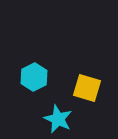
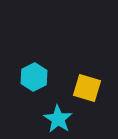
cyan star: rotated 8 degrees clockwise
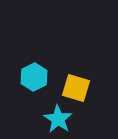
yellow square: moved 11 px left
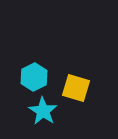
cyan star: moved 15 px left, 8 px up
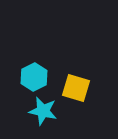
cyan star: rotated 20 degrees counterclockwise
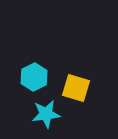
cyan star: moved 3 px right, 3 px down; rotated 20 degrees counterclockwise
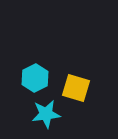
cyan hexagon: moved 1 px right, 1 px down
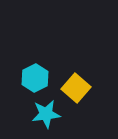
yellow square: rotated 24 degrees clockwise
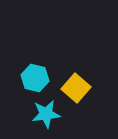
cyan hexagon: rotated 20 degrees counterclockwise
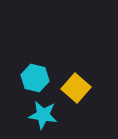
cyan star: moved 3 px left, 1 px down; rotated 16 degrees clockwise
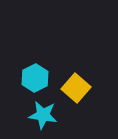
cyan hexagon: rotated 20 degrees clockwise
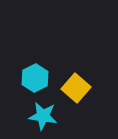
cyan star: moved 1 px down
